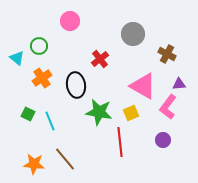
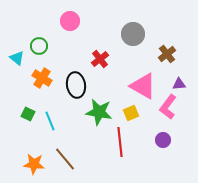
brown cross: rotated 24 degrees clockwise
orange cross: rotated 24 degrees counterclockwise
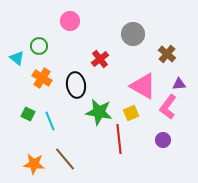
brown cross: rotated 12 degrees counterclockwise
red line: moved 1 px left, 3 px up
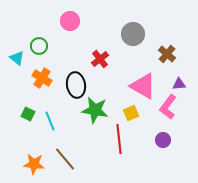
green star: moved 4 px left, 2 px up
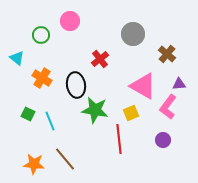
green circle: moved 2 px right, 11 px up
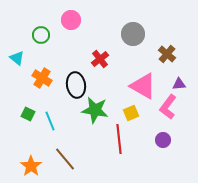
pink circle: moved 1 px right, 1 px up
orange star: moved 3 px left, 2 px down; rotated 30 degrees clockwise
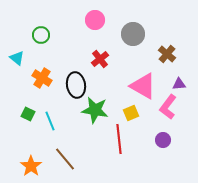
pink circle: moved 24 px right
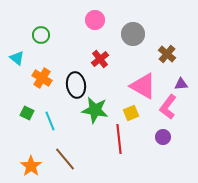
purple triangle: moved 2 px right
green square: moved 1 px left, 1 px up
purple circle: moved 3 px up
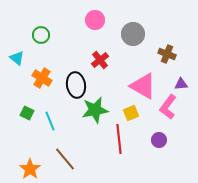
brown cross: rotated 18 degrees counterclockwise
red cross: moved 1 px down
green star: rotated 20 degrees counterclockwise
purple circle: moved 4 px left, 3 px down
orange star: moved 1 px left, 3 px down
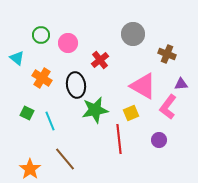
pink circle: moved 27 px left, 23 px down
